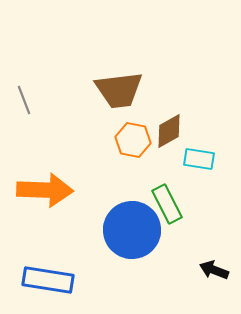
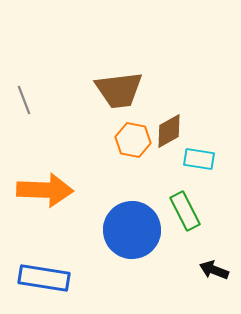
green rectangle: moved 18 px right, 7 px down
blue rectangle: moved 4 px left, 2 px up
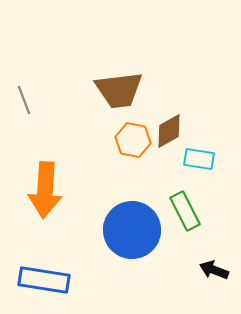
orange arrow: rotated 92 degrees clockwise
blue rectangle: moved 2 px down
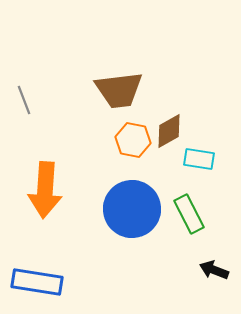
green rectangle: moved 4 px right, 3 px down
blue circle: moved 21 px up
blue rectangle: moved 7 px left, 2 px down
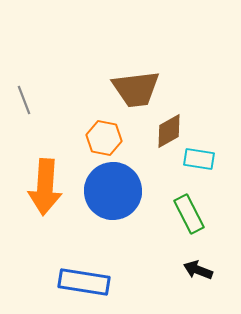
brown trapezoid: moved 17 px right, 1 px up
orange hexagon: moved 29 px left, 2 px up
orange arrow: moved 3 px up
blue circle: moved 19 px left, 18 px up
black arrow: moved 16 px left
blue rectangle: moved 47 px right
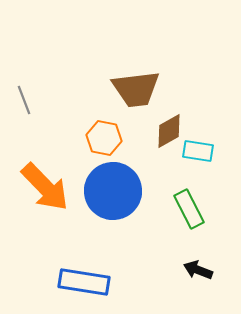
cyan rectangle: moved 1 px left, 8 px up
orange arrow: rotated 48 degrees counterclockwise
green rectangle: moved 5 px up
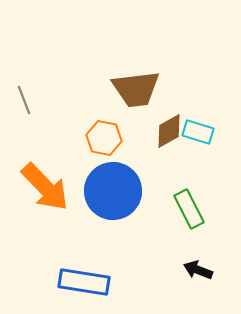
cyan rectangle: moved 19 px up; rotated 8 degrees clockwise
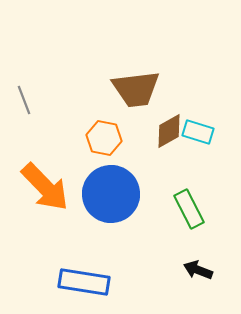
blue circle: moved 2 px left, 3 px down
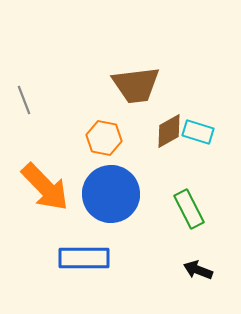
brown trapezoid: moved 4 px up
blue rectangle: moved 24 px up; rotated 9 degrees counterclockwise
